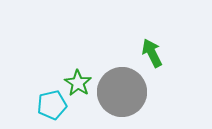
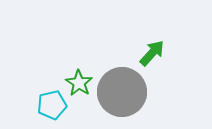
green arrow: rotated 68 degrees clockwise
green star: moved 1 px right
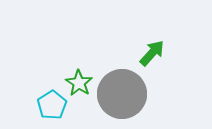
gray circle: moved 2 px down
cyan pentagon: rotated 20 degrees counterclockwise
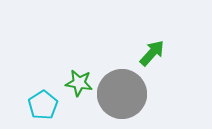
green star: rotated 24 degrees counterclockwise
cyan pentagon: moved 9 px left
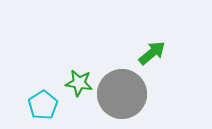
green arrow: rotated 8 degrees clockwise
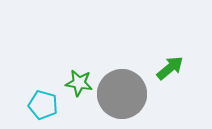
green arrow: moved 18 px right, 15 px down
cyan pentagon: rotated 24 degrees counterclockwise
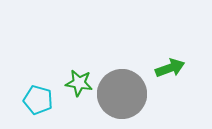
green arrow: rotated 20 degrees clockwise
cyan pentagon: moved 5 px left, 5 px up
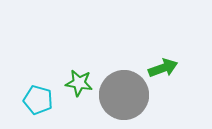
green arrow: moved 7 px left
gray circle: moved 2 px right, 1 px down
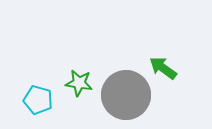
green arrow: rotated 124 degrees counterclockwise
gray circle: moved 2 px right
